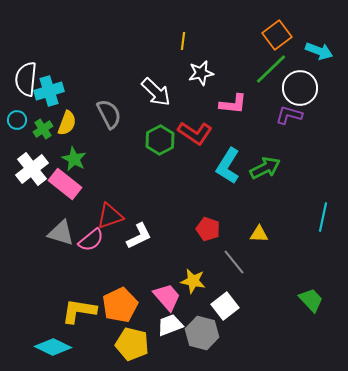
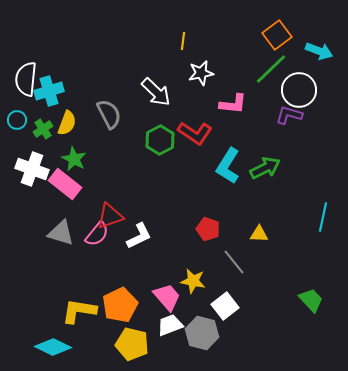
white circle: moved 1 px left, 2 px down
white cross: rotated 32 degrees counterclockwise
pink semicircle: moved 6 px right, 6 px up; rotated 12 degrees counterclockwise
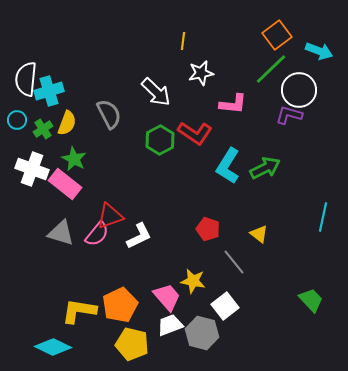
yellow triangle: rotated 36 degrees clockwise
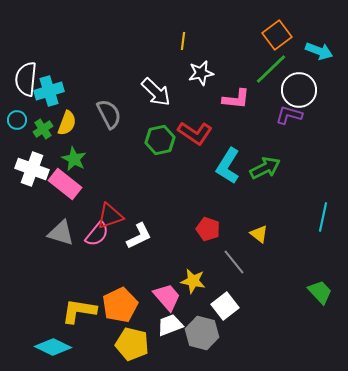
pink L-shape: moved 3 px right, 5 px up
green hexagon: rotated 16 degrees clockwise
green trapezoid: moved 9 px right, 8 px up
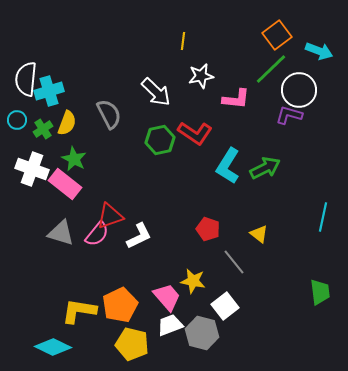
white star: moved 3 px down
green trapezoid: rotated 36 degrees clockwise
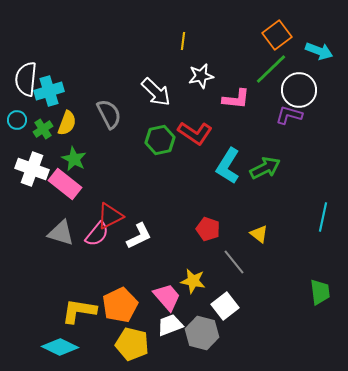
red triangle: rotated 8 degrees counterclockwise
cyan diamond: moved 7 px right
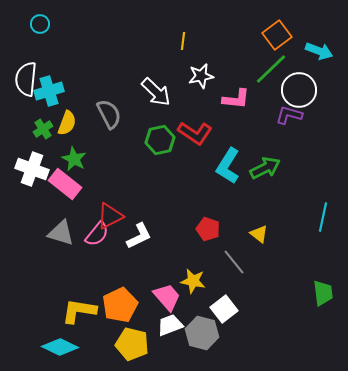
cyan circle: moved 23 px right, 96 px up
green trapezoid: moved 3 px right, 1 px down
white square: moved 1 px left, 3 px down
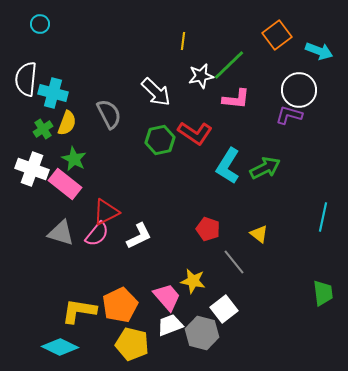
green line: moved 42 px left, 4 px up
cyan cross: moved 4 px right, 2 px down; rotated 32 degrees clockwise
red triangle: moved 4 px left, 4 px up
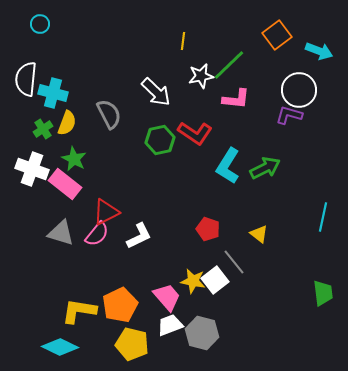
white square: moved 9 px left, 29 px up
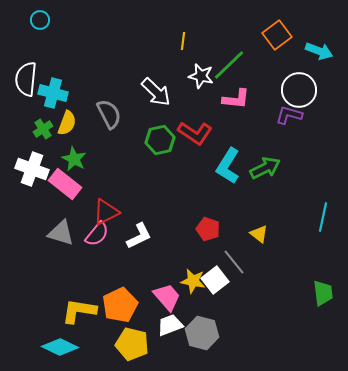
cyan circle: moved 4 px up
white star: rotated 25 degrees clockwise
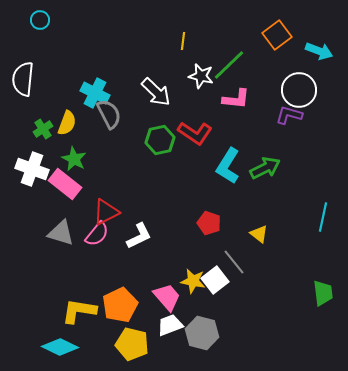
white semicircle: moved 3 px left
cyan cross: moved 42 px right; rotated 12 degrees clockwise
red pentagon: moved 1 px right, 6 px up
